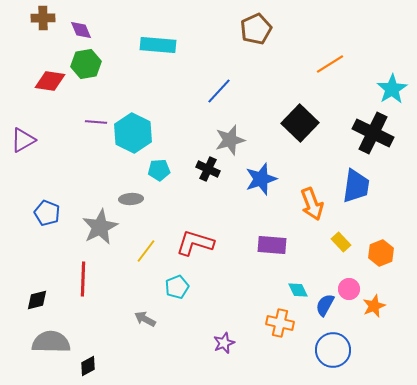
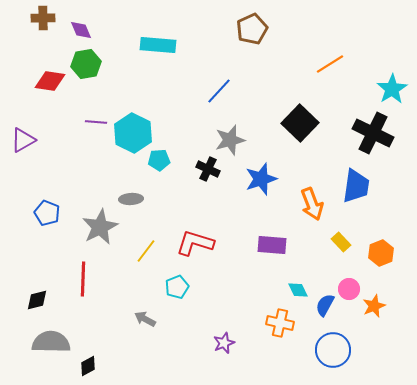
brown pentagon at (256, 29): moved 4 px left
cyan pentagon at (159, 170): moved 10 px up
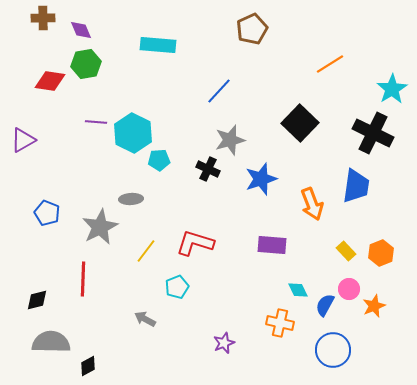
yellow rectangle at (341, 242): moved 5 px right, 9 px down
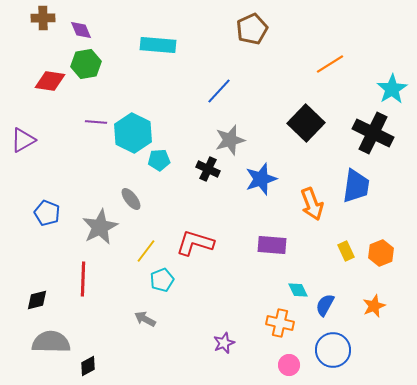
black square at (300, 123): moved 6 px right
gray ellipse at (131, 199): rotated 55 degrees clockwise
yellow rectangle at (346, 251): rotated 18 degrees clockwise
cyan pentagon at (177, 287): moved 15 px left, 7 px up
pink circle at (349, 289): moved 60 px left, 76 px down
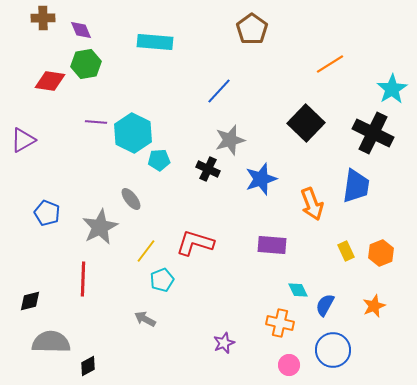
brown pentagon at (252, 29): rotated 12 degrees counterclockwise
cyan rectangle at (158, 45): moved 3 px left, 3 px up
black diamond at (37, 300): moved 7 px left, 1 px down
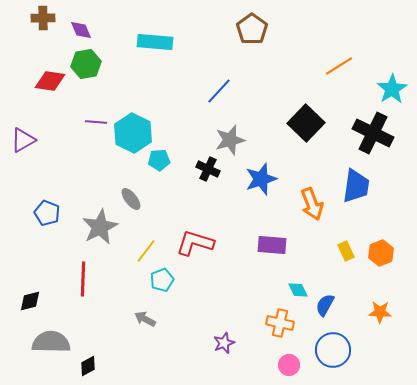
orange line at (330, 64): moved 9 px right, 2 px down
orange star at (374, 306): moved 6 px right, 6 px down; rotated 25 degrees clockwise
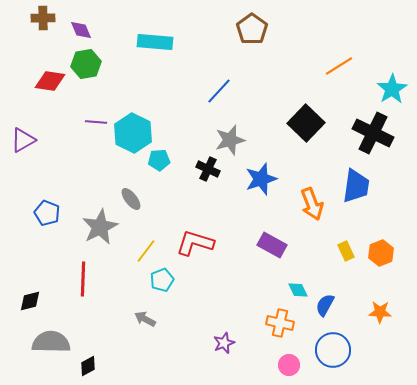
purple rectangle at (272, 245): rotated 24 degrees clockwise
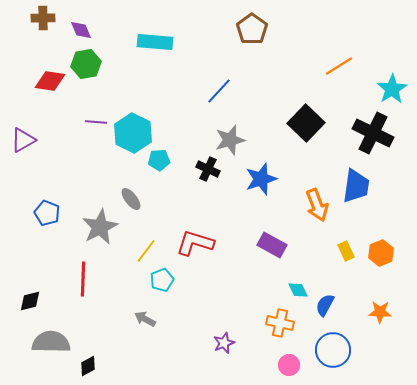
orange arrow at (312, 204): moved 5 px right, 1 px down
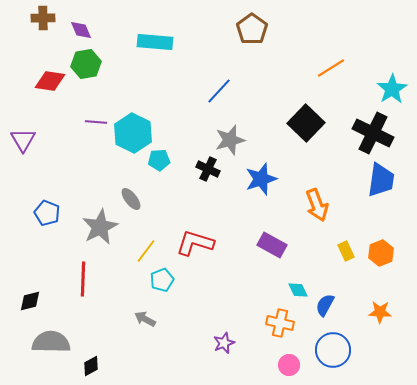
orange line at (339, 66): moved 8 px left, 2 px down
purple triangle at (23, 140): rotated 32 degrees counterclockwise
blue trapezoid at (356, 186): moved 25 px right, 6 px up
black diamond at (88, 366): moved 3 px right
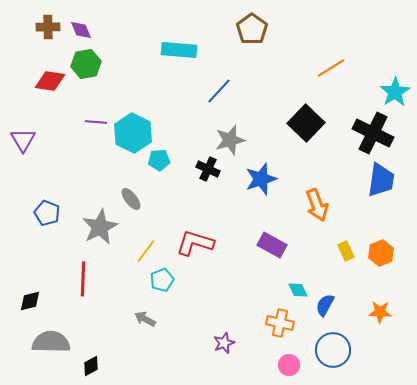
brown cross at (43, 18): moved 5 px right, 9 px down
cyan rectangle at (155, 42): moved 24 px right, 8 px down
cyan star at (392, 89): moved 3 px right, 3 px down
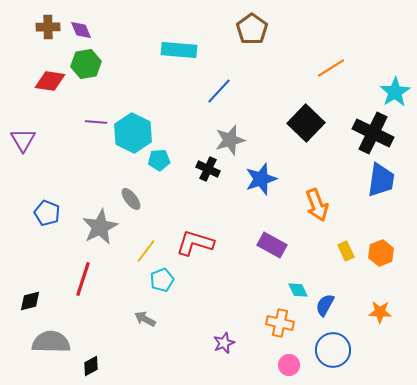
red line at (83, 279): rotated 16 degrees clockwise
